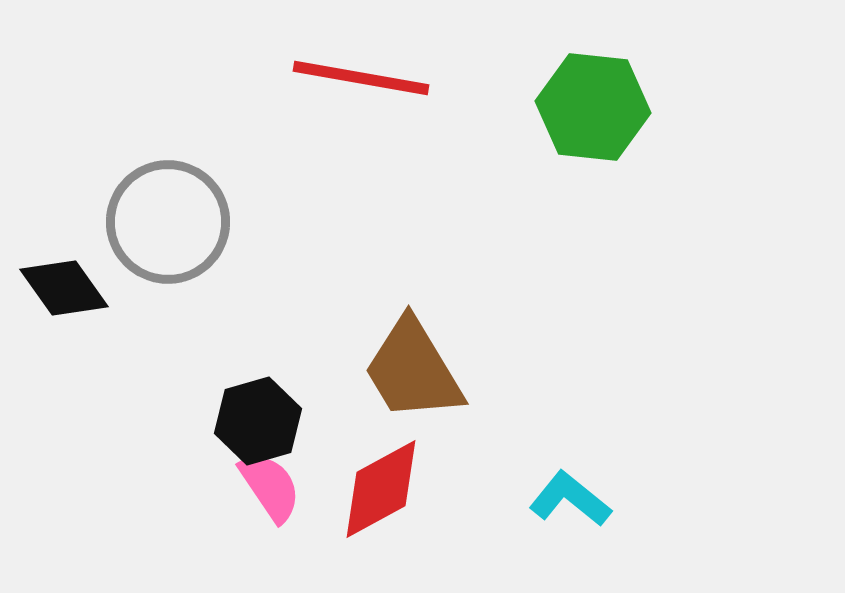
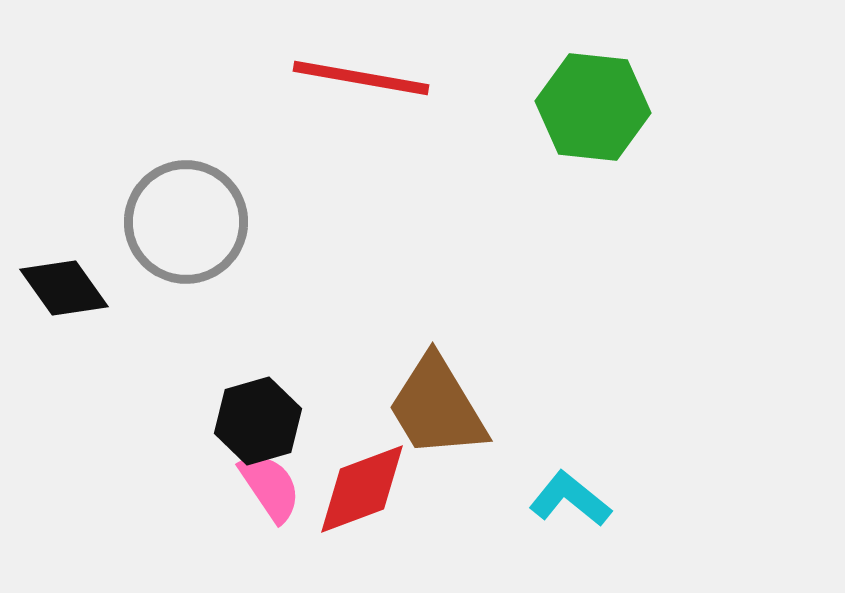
gray circle: moved 18 px right
brown trapezoid: moved 24 px right, 37 px down
red diamond: moved 19 px left; rotated 8 degrees clockwise
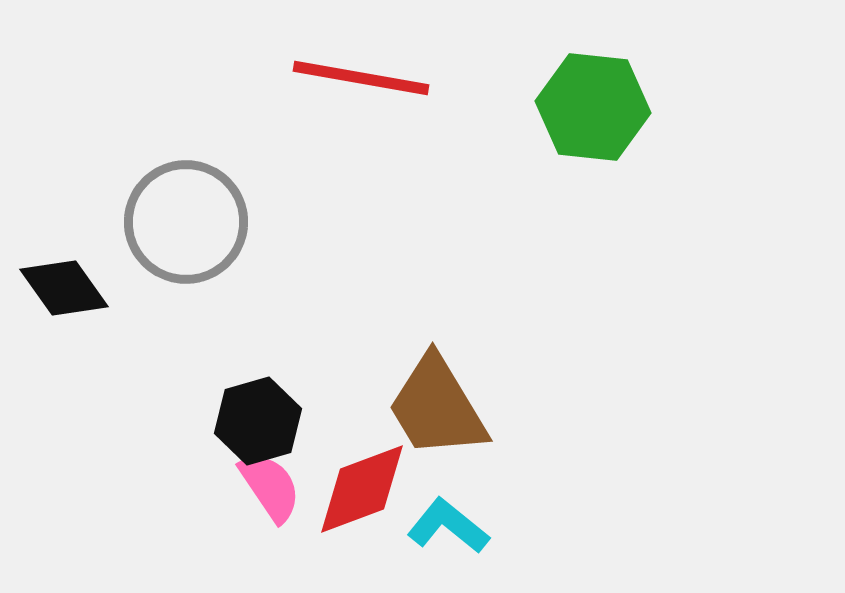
cyan L-shape: moved 122 px left, 27 px down
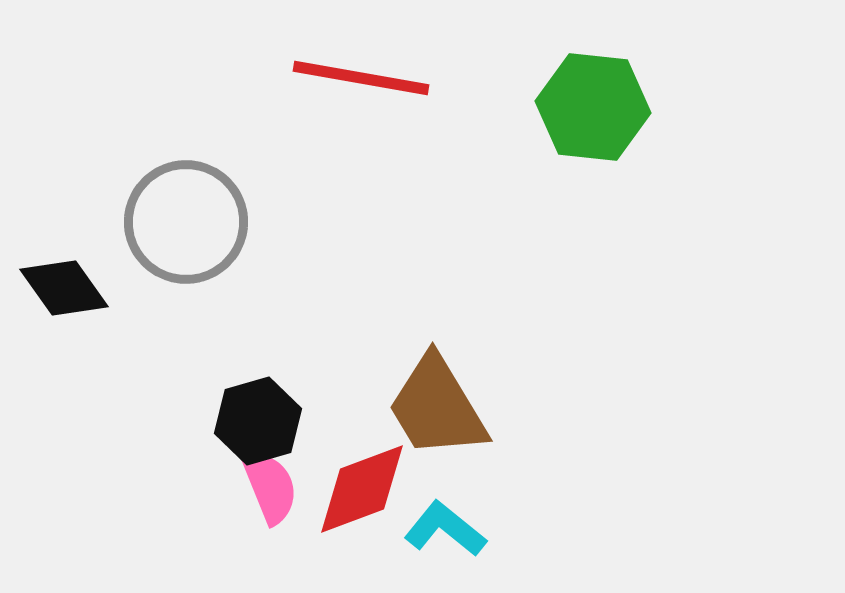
pink semicircle: rotated 12 degrees clockwise
cyan L-shape: moved 3 px left, 3 px down
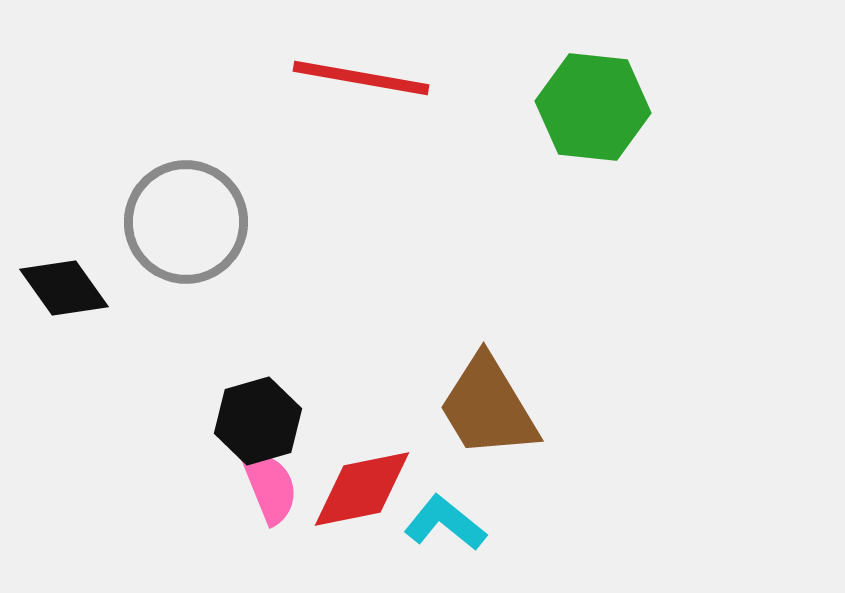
brown trapezoid: moved 51 px right
red diamond: rotated 9 degrees clockwise
cyan L-shape: moved 6 px up
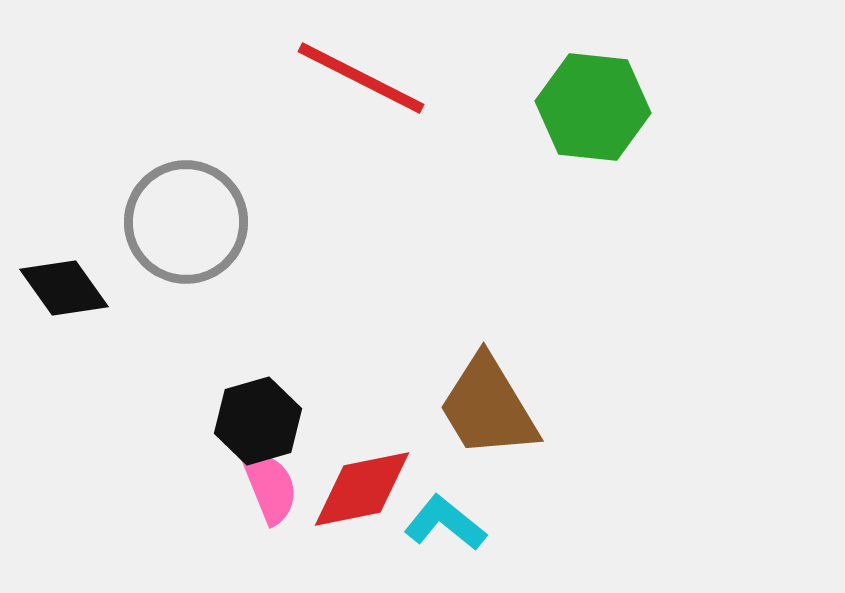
red line: rotated 17 degrees clockwise
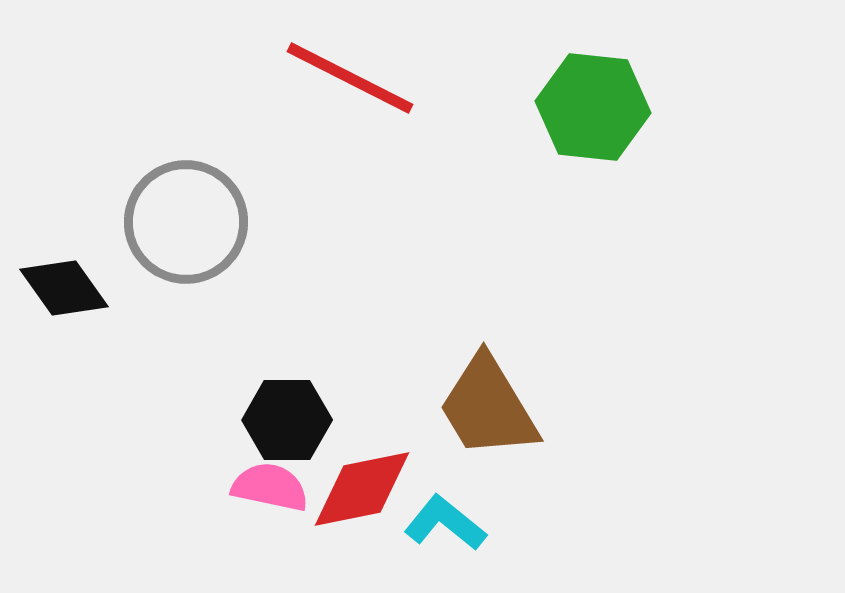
red line: moved 11 px left
black hexagon: moved 29 px right, 1 px up; rotated 16 degrees clockwise
pink semicircle: rotated 56 degrees counterclockwise
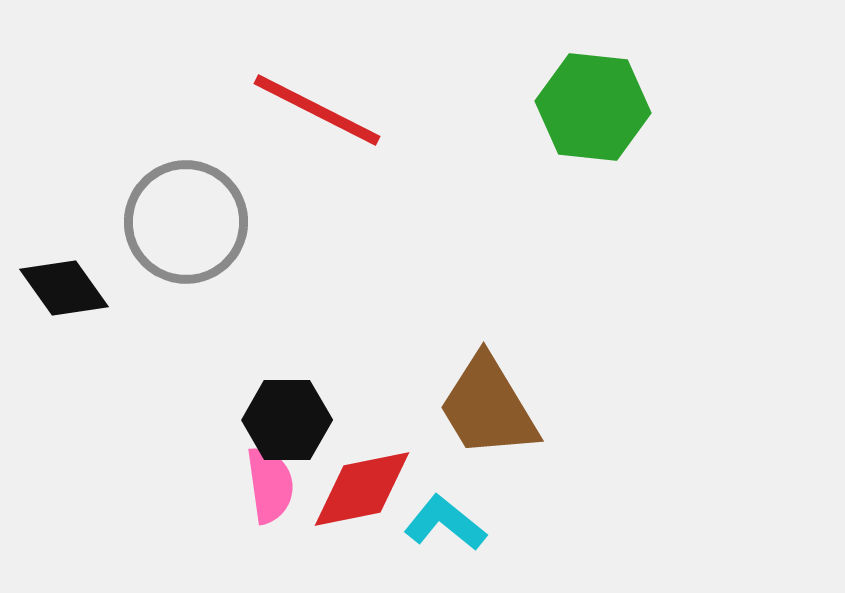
red line: moved 33 px left, 32 px down
pink semicircle: moved 2 px up; rotated 70 degrees clockwise
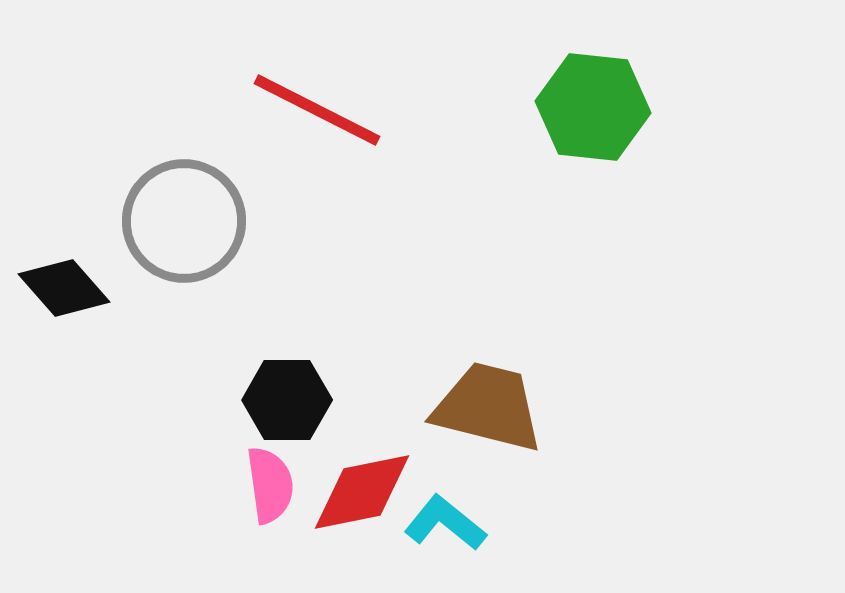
gray circle: moved 2 px left, 1 px up
black diamond: rotated 6 degrees counterclockwise
brown trapezoid: rotated 135 degrees clockwise
black hexagon: moved 20 px up
red diamond: moved 3 px down
